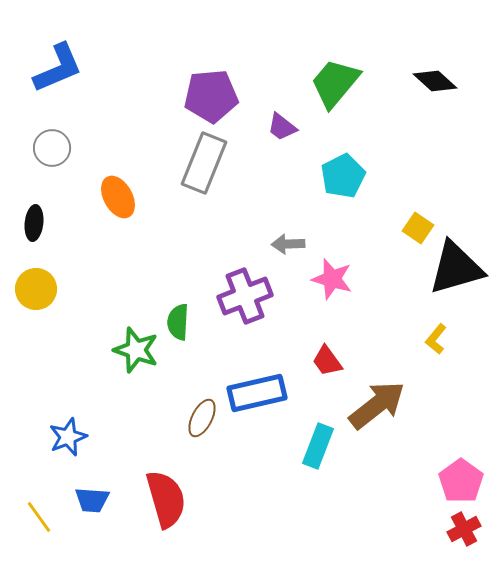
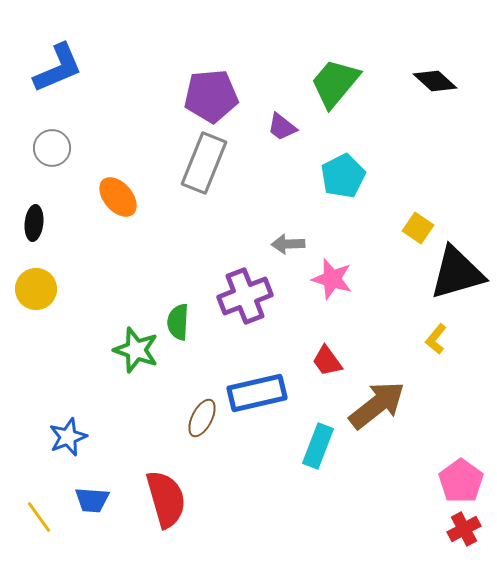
orange ellipse: rotated 12 degrees counterclockwise
black triangle: moved 1 px right, 5 px down
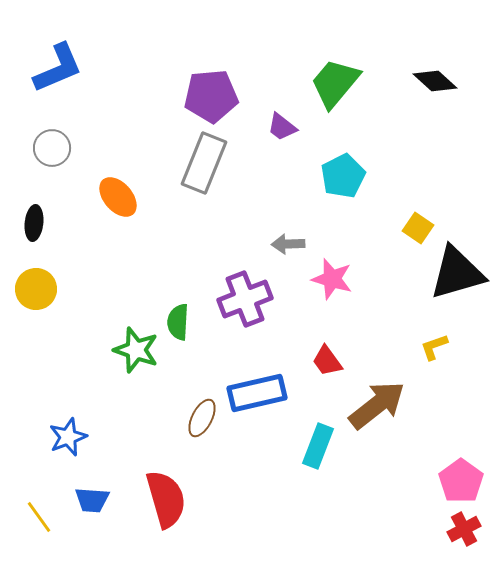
purple cross: moved 3 px down
yellow L-shape: moved 2 px left, 8 px down; rotated 32 degrees clockwise
